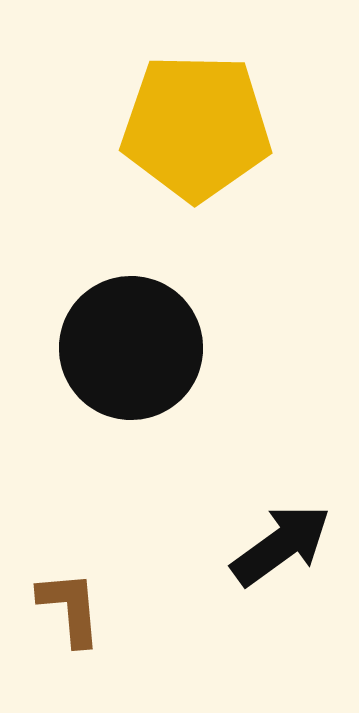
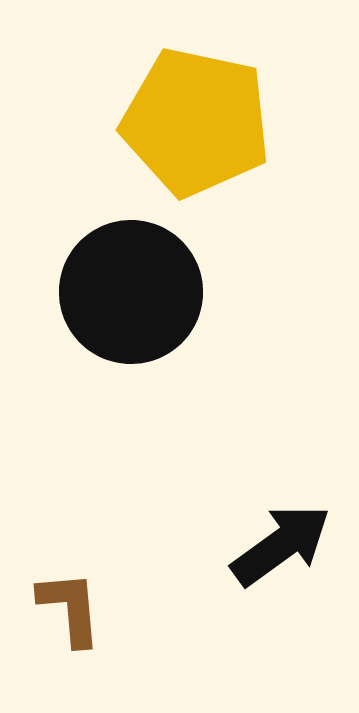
yellow pentagon: moved 5 px up; rotated 11 degrees clockwise
black circle: moved 56 px up
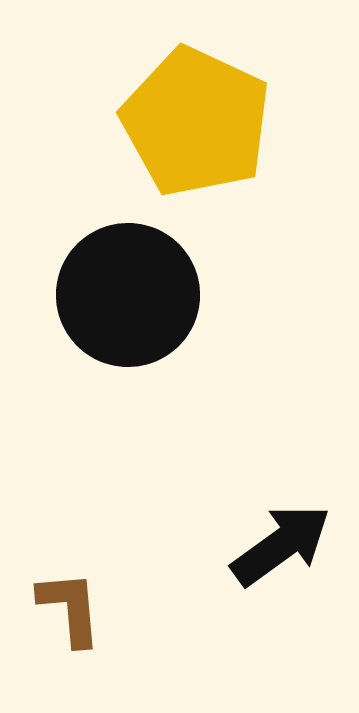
yellow pentagon: rotated 13 degrees clockwise
black circle: moved 3 px left, 3 px down
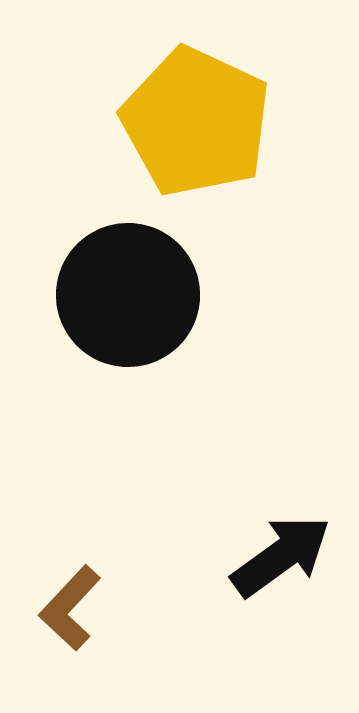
black arrow: moved 11 px down
brown L-shape: rotated 132 degrees counterclockwise
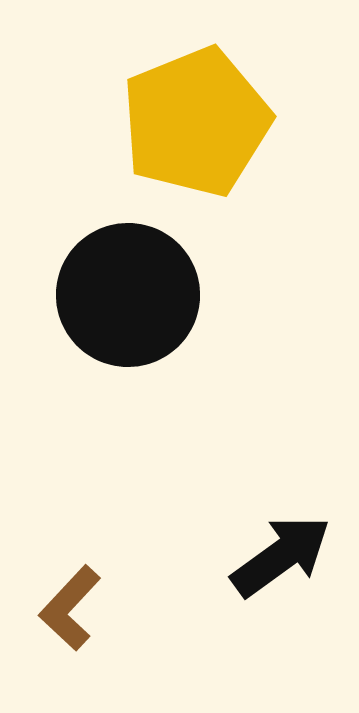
yellow pentagon: rotated 25 degrees clockwise
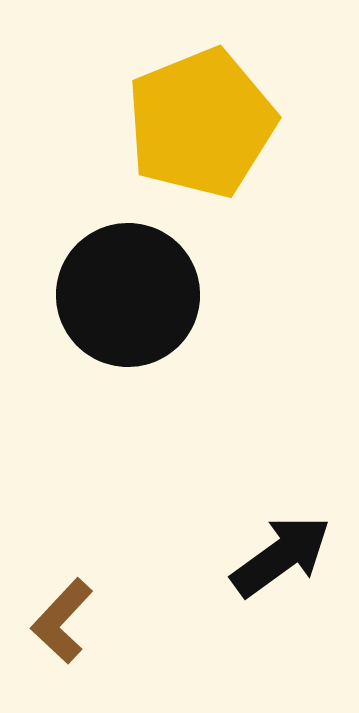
yellow pentagon: moved 5 px right, 1 px down
brown L-shape: moved 8 px left, 13 px down
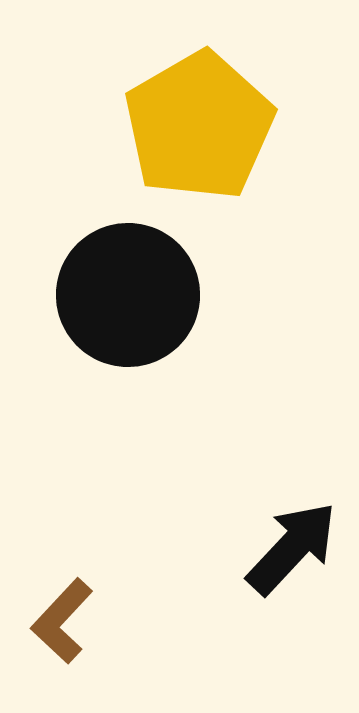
yellow pentagon: moved 2 px left, 3 px down; rotated 8 degrees counterclockwise
black arrow: moved 11 px right, 8 px up; rotated 11 degrees counterclockwise
